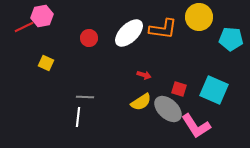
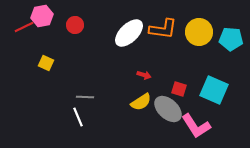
yellow circle: moved 15 px down
red circle: moved 14 px left, 13 px up
white line: rotated 30 degrees counterclockwise
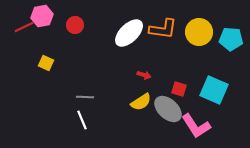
white line: moved 4 px right, 3 px down
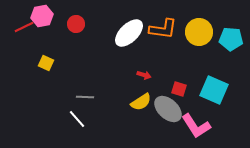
red circle: moved 1 px right, 1 px up
white line: moved 5 px left, 1 px up; rotated 18 degrees counterclockwise
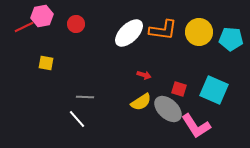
orange L-shape: moved 1 px down
yellow square: rotated 14 degrees counterclockwise
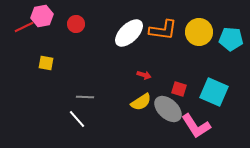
cyan square: moved 2 px down
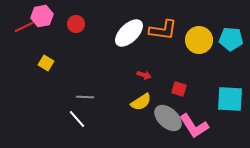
yellow circle: moved 8 px down
yellow square: rotated 21 degrees clockwise
cyan square: moved 16 px right, 7 px down; rotated 20 degrees counterclockwise
gray ellipse: moved 9 px down
pink L-shape: moved 2 px left
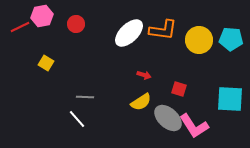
red line: moved 4 px left
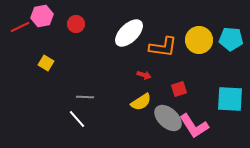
orange L-shape: moved 17 px down
red square: rotated 35 degrees counterclockwise
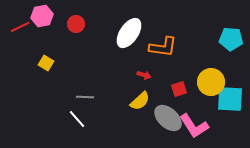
white ellipse: rotated 12 degrees counterclockwise
yellow circle: moved 12 px right, 42 px down
yellow semicircle: moved 1 px left, 1 px up; rotated 10 degrees counterclockwise
